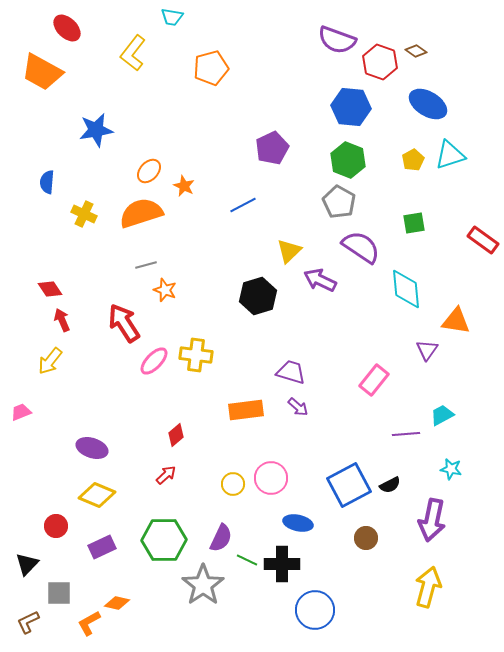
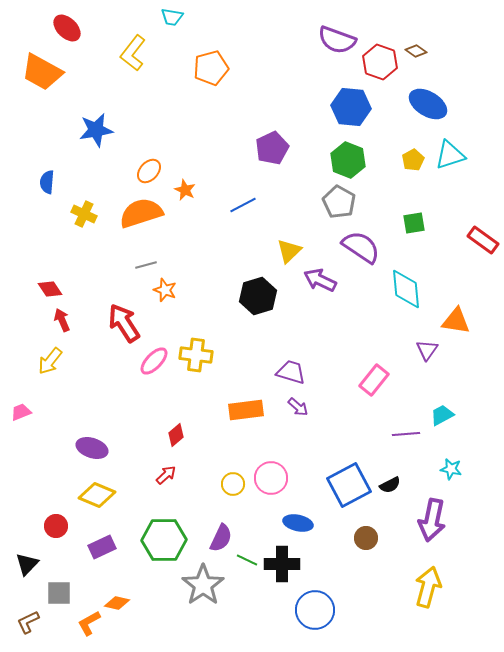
orange star at (184, 186): moved 1 px right, 4 px down
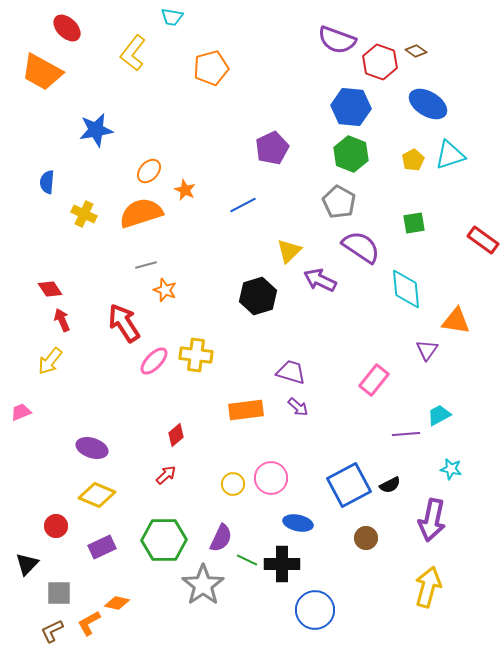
green hexagon at (348, 160): moved 3 px right, 6 px up
cyan trapezoid at (442, 415): moved 3 px left
brown L-shape at (28, 622): moved 24 px right, 9 px down
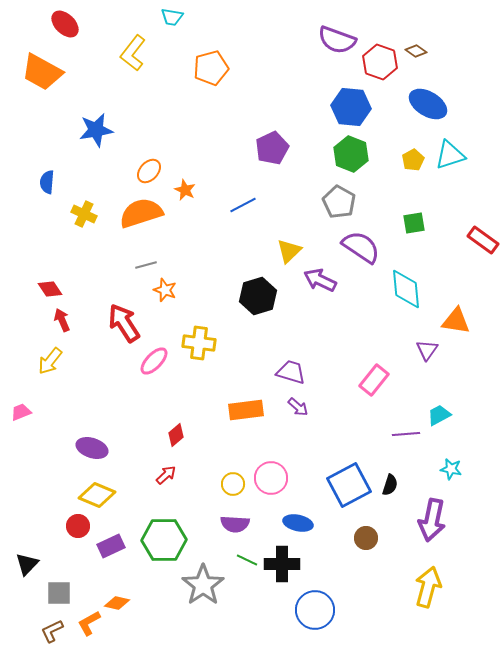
red ellipse at (67, 28): moved 2 px left, 4 px up
yellow cross at (196, 355): moved 3 px right, 12 px up
black semicircle at (390, 485): rotated 45 degrees counterclockwise
red circle at (56, 526): moved 22 px right
purple semicircle at (221, 538): moved 14 px right, 14 px up; rotated 68 degrees clockwise
purple rectangle at (102, 547): moved 9 px right, 1 px up
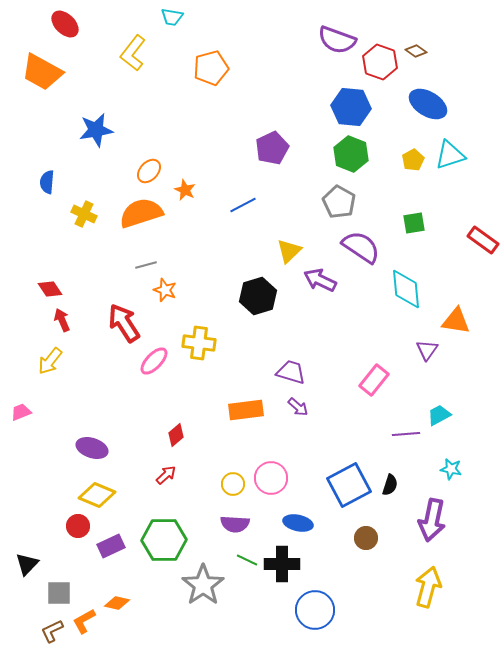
orange L-shape at (89, 623): moved 5 px left, 2 px up
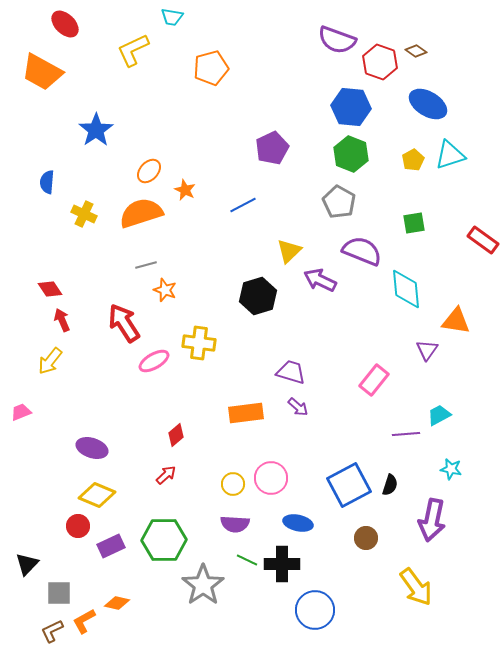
yellow L-shape at (133, 53): moved 3 px up; rotated 27 degrees clockwise
blue star at (96, 130): rotated 24 degrees counterclockwise
purple semicircle at (361, 247): moved 1 px right, 4 px down; rotated 12 degrees counterclockwise
pink ellipse at (154, 361): rotated 16 degrees clockwise
orange rectangle at (246, 410): moved 3 px down
yellow arrow at (428, 587): moved 12 px left; rotated 129 degrees clockwise
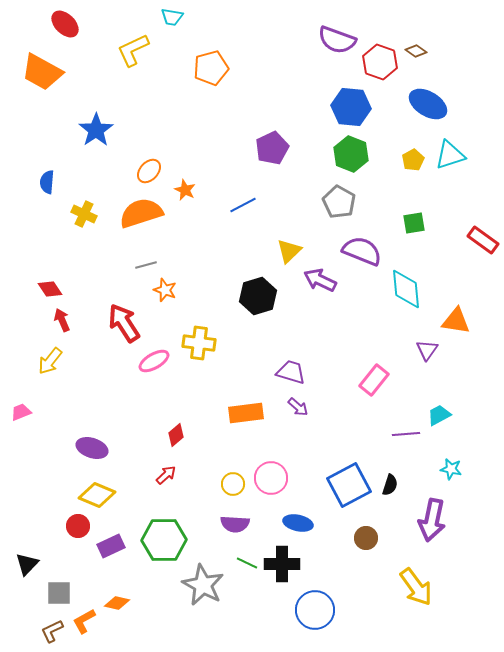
green line at (247, 560): moved 3 px down
gray star at (203, 585): rotated 9 degrees counterclockwise
